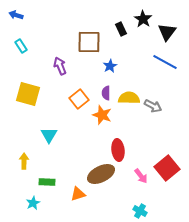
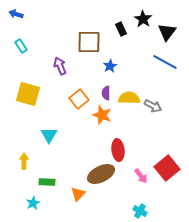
blue arrow: moved 1 px up
orange triangle: rotated 28 degrees counterclockwise
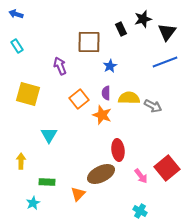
black star: rotated 24 degrees clockwise
cyan rectangle: moved 4 px left
blue line: rotated 50 degrees counterclockwise
yellow arrow: moved 3 px left
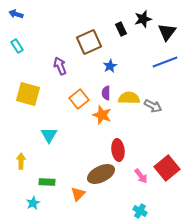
brown square: rotated 25 degrees counterclockwise
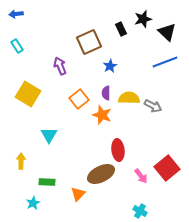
blue arrow: rotated 24 degrees counterclockwise
black triangle: rotated 24 degrees counterclockwise
yellow square: rotated 15 degrees clockwise
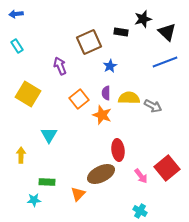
black rectangle: moved 3 px down; rotated 56 degrees counterclockwise
yellow arrow: moved 6 px up
cyan star: moved 1 px right, 3 px up; rotated 24 degrees clockwise
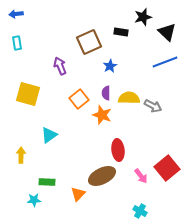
black star: moved 2 px up
cyan rectangle: moved 3 px up; rotated 24 degrees clockwise
yellow square: rotated 15 degrees counterclockwise
cyan triangle: rotated 24 degrees clockwise
brown ellipse: moved 1 px right, 2 px down
